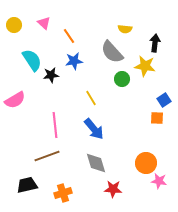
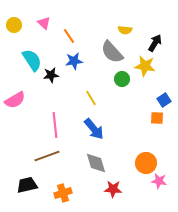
yellow semicircle: moved 1 px down
black arrow: rotated 24 degrees clockwise
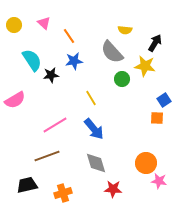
pink line: rotated 65 degrees clockwise
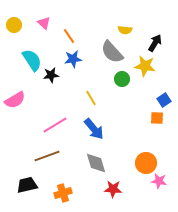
blue star: moved 1 px left, 2 px up
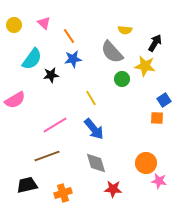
cyan semicircle: moved 1 px up; rotated 70 degrees clockwise
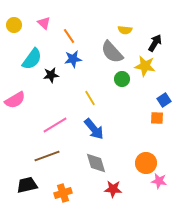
yellow line: moved 1 px left
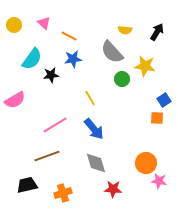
orange line: rotated 28 degrees counterclockwise
black arrow: moved 2 px right, 11 px up
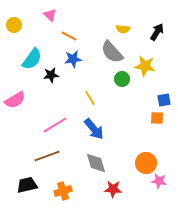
pink triangle: moved 6 px right, 8 px up
yellow semicircle: moved 2 px left, 1 px up
blue square: rotated 24 degrees clockwise
orange cross: moved 2 px up
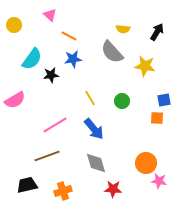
green circle: moved 22 px down
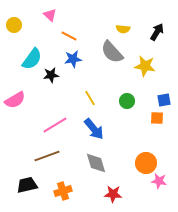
green circle: moved 5 px right
red star: moved 5 px down
